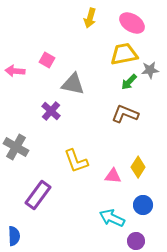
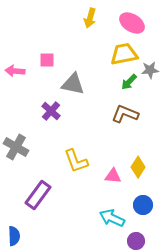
pink square: rotated 28 degrees counterclockwise
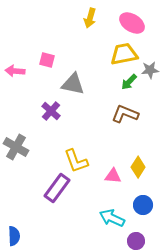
pink square: rotated 14 degrees clockwise
purple rectangle: moved 19 px right, 7 px up
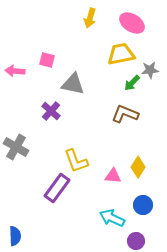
yellow trapezoid: moved 3 px left
green arrow: moved 3 px right, 1 px down
blue semicircle: moved 1 px right
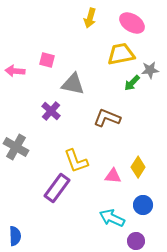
brown L-shape: moved 18 px left, 4 px down
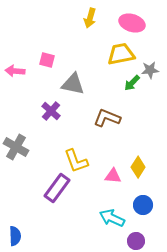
pink ellipse: rotated 15 degrees counterclockwise
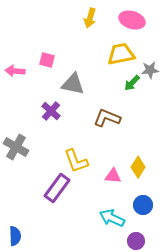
pink ellipse: moved 3 px up
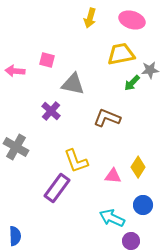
purple circle: moved 5 px left
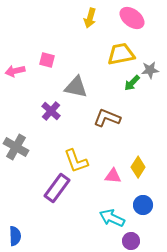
pink ellipse: moved 2 px up; rotated 20 degrees clockwise
pink arrow: rotated 18 degrees counterclockwise
gray triangle: moved 3 px right, 3 px down
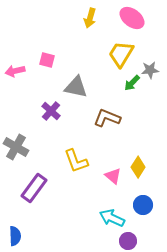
yellow trapezoid: rotated 48 degrees counterclockwise
pink triangle: rotated 36 degrees clockwise
purple rectangle: moved 23 px left
purple circle: moved 3 px left
